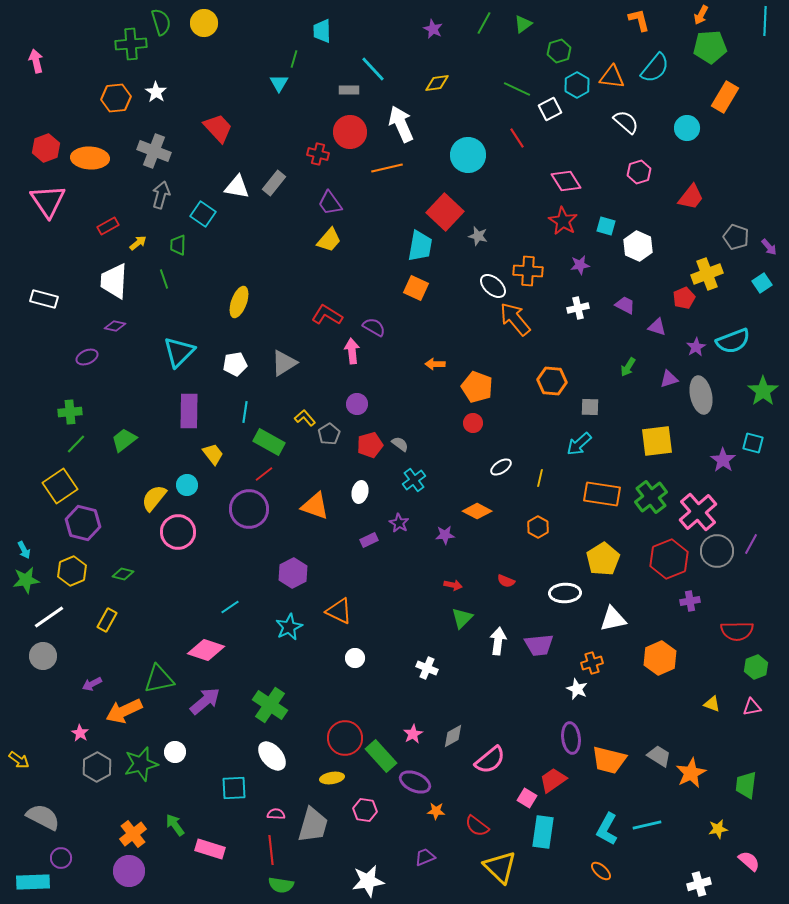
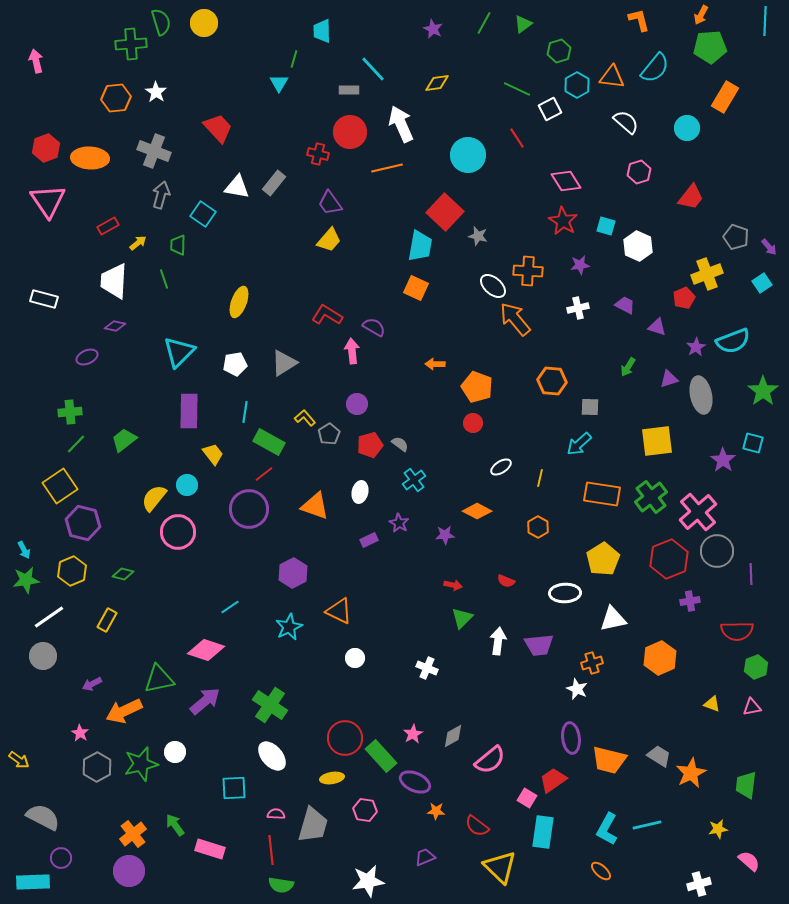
purple line at (751, 544): moved 30 px down; rotated 30 degrees counterclockwise
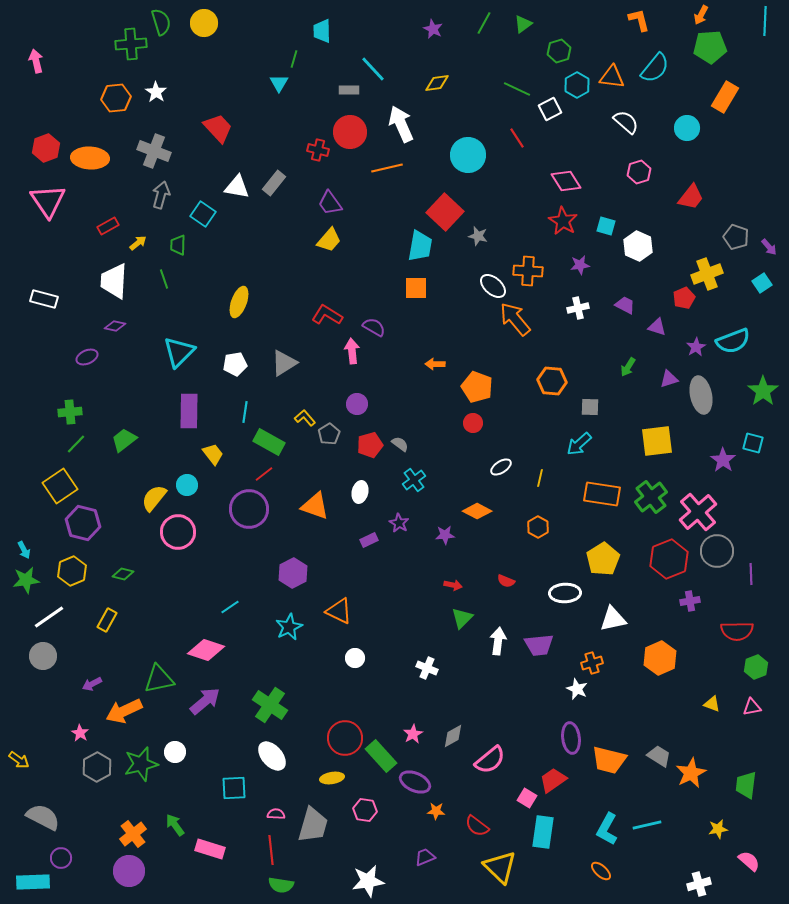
red cross at (318, 154): moved 4 px up
orange square at (416, 288): rotated 25 degrees counterclockwise
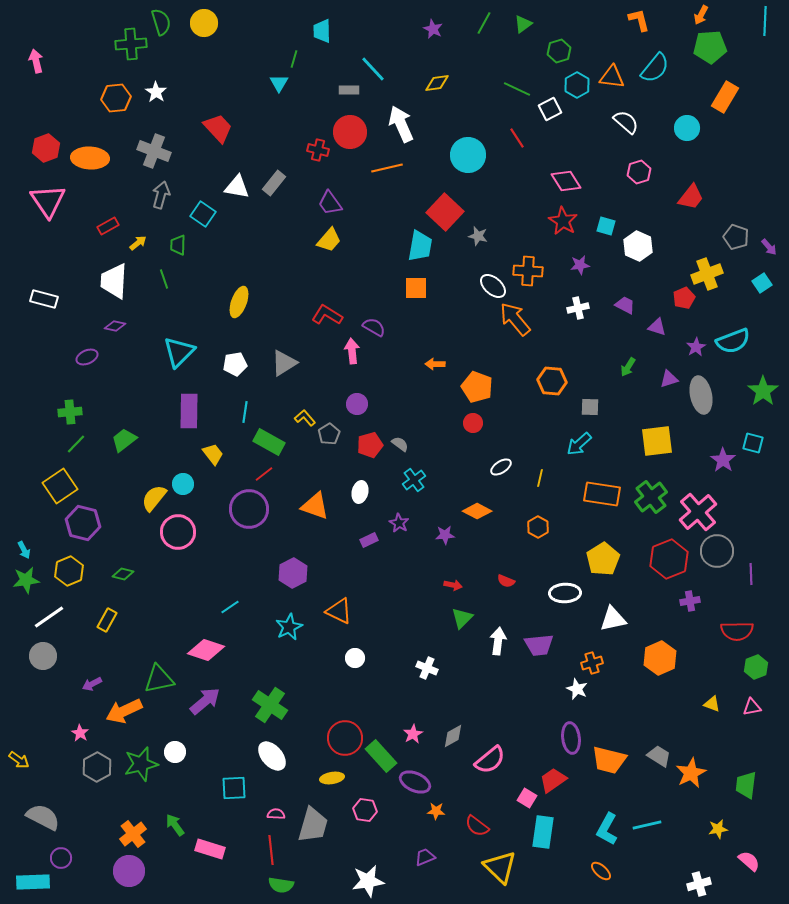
cyan circle at (187, 485): moved 4 px left, 1 px up
yellow hexagon at (72, 571): moved 3 px left
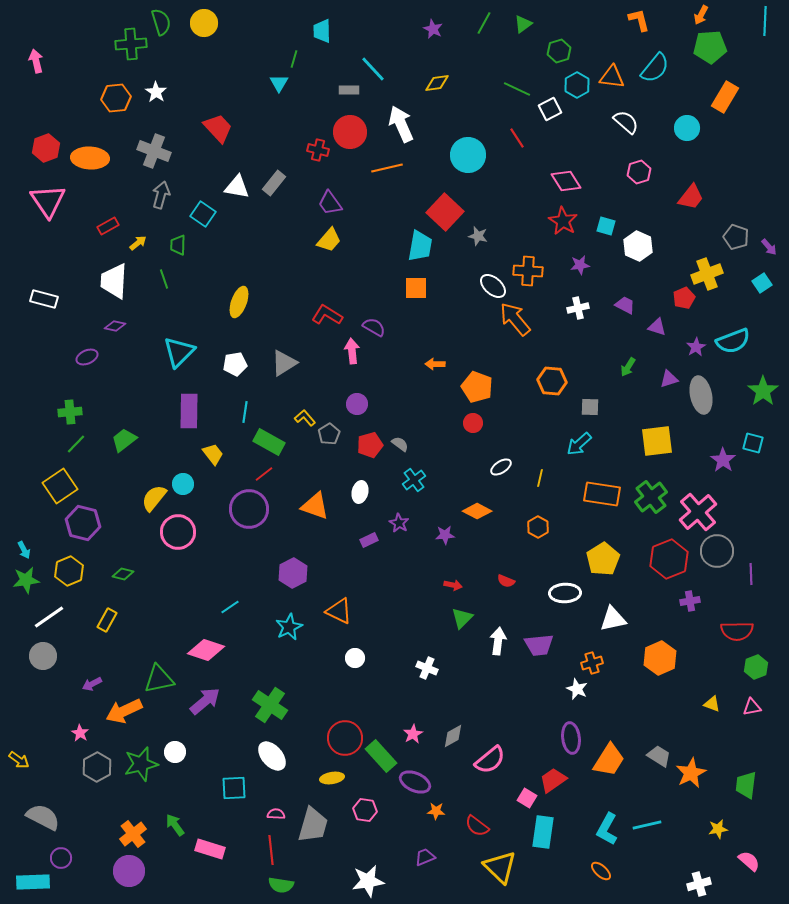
orange trapezoid at (609, 760): rotated 72 degrees counterclockwise
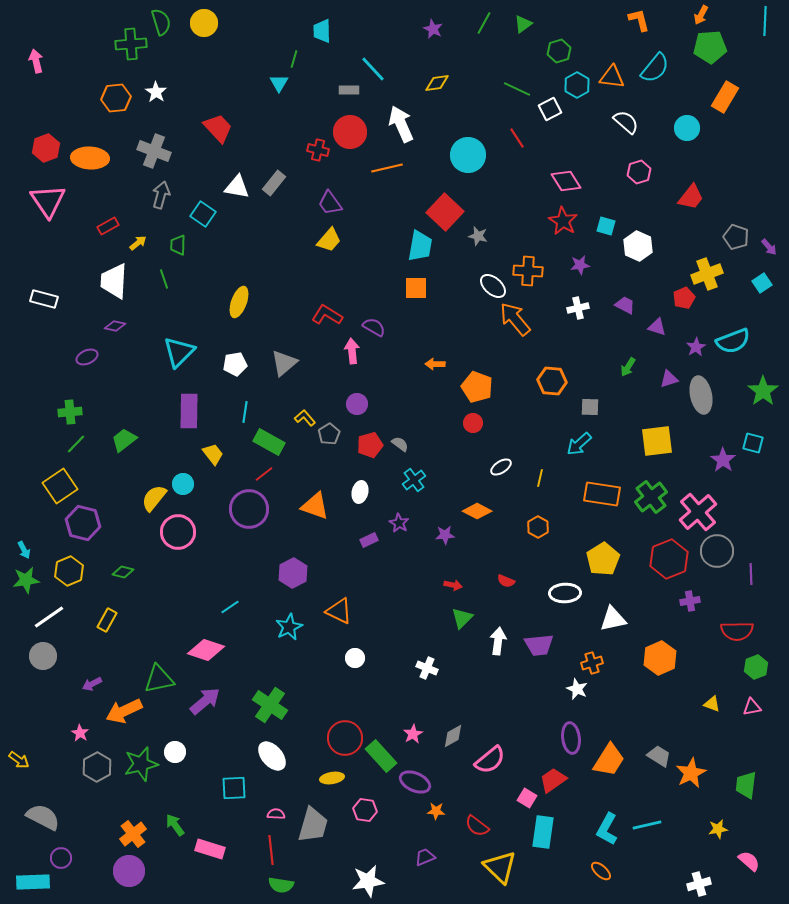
gray triangle at (284, 363): rotated 8 degrees counterclockwise
green diamond at (123, 574): moved 2 px up
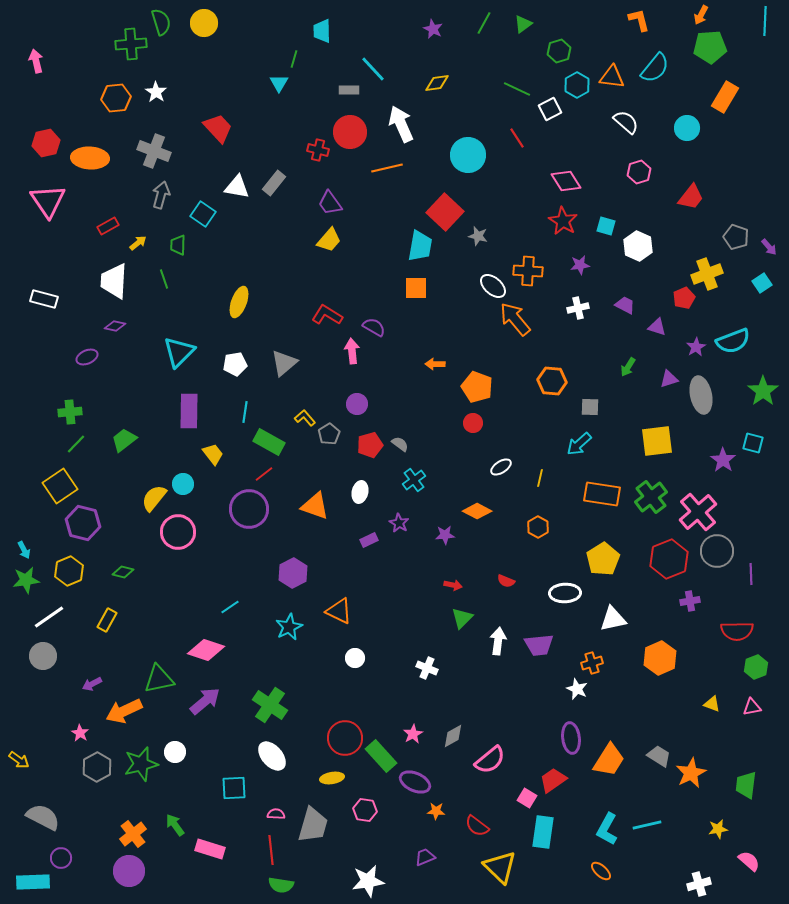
red hexagon at (46, 148): moved 5 px up; rotated 8 degrees clockwise
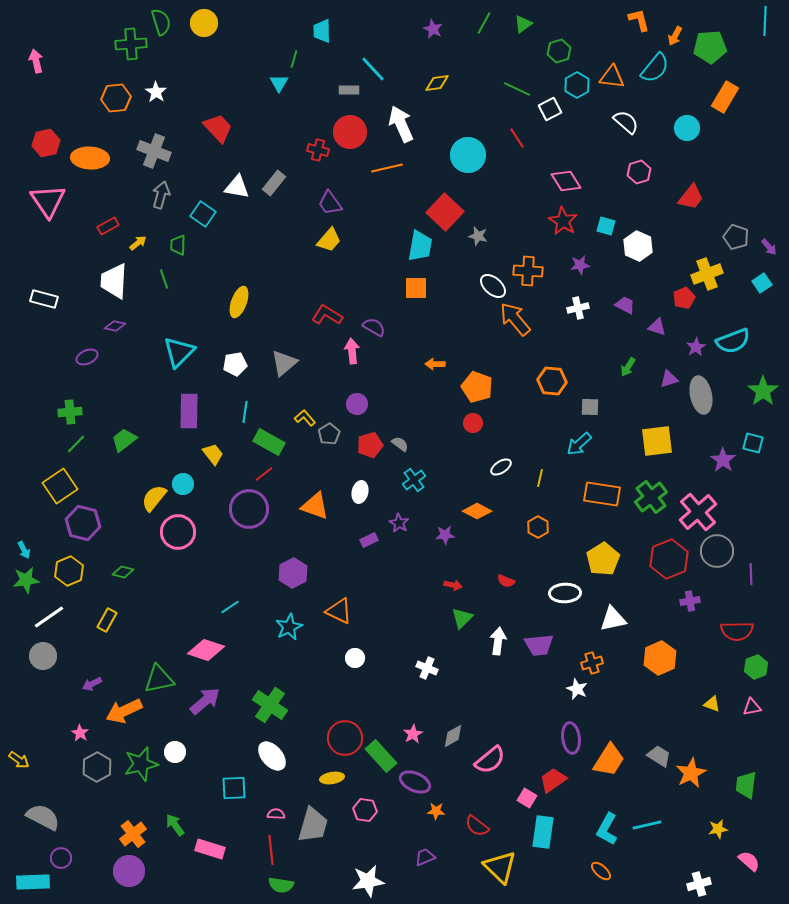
orange arrow at (701, 15): moved 26 px left, 21 px down
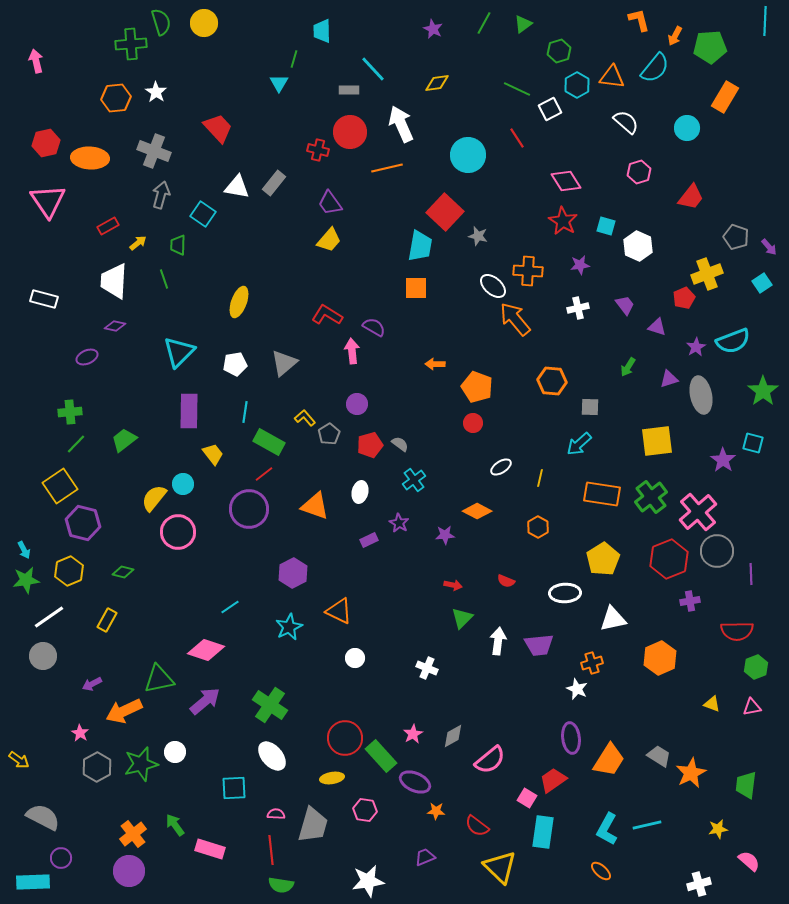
purple trapezoid at (625, 305): rotated 25 degrees clockwise
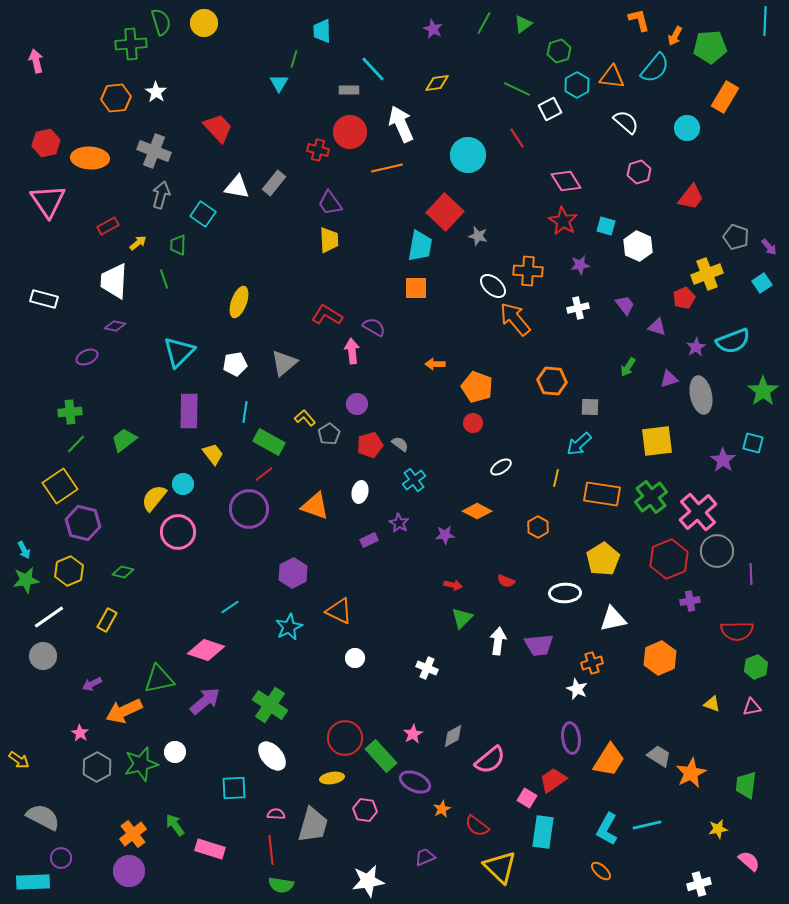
yellow trapezoid at (329, 240): rotated 44 degrees counterclockwise
yellow line at (540, 478): moved 16 px right
orange star at (436, 811): moved 6 px right, 2 px up; rotated 30 degrees counterclockwise
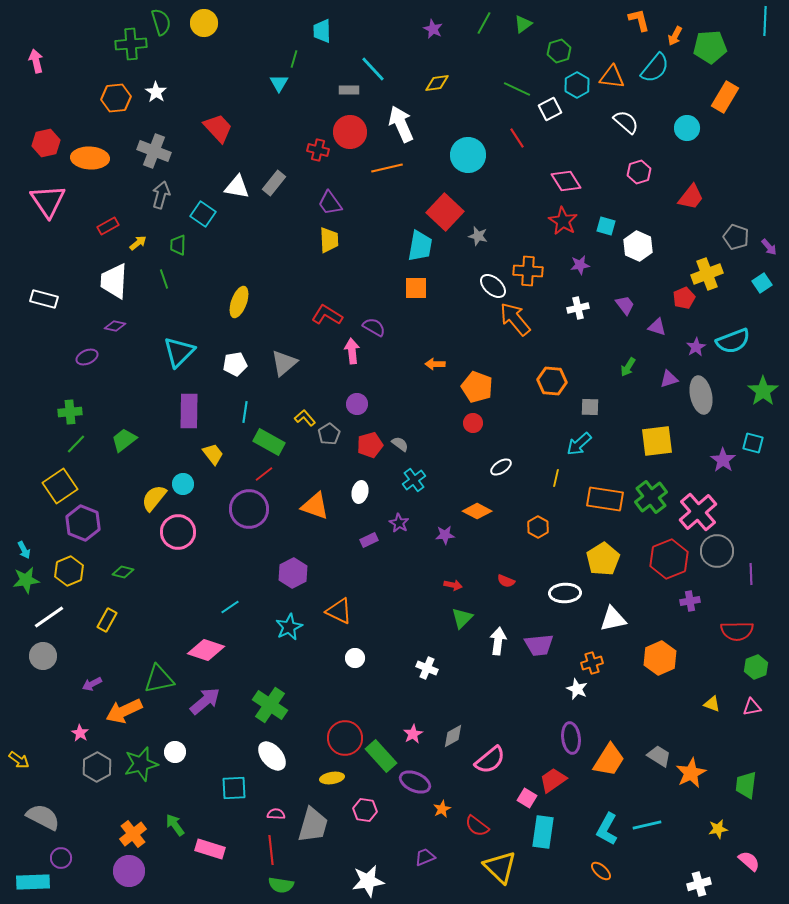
orange rectangle at (602, 494): moved 3 px right, 5 px down
purple hexagon at (83, 523): rotated 8 degrees clockwise
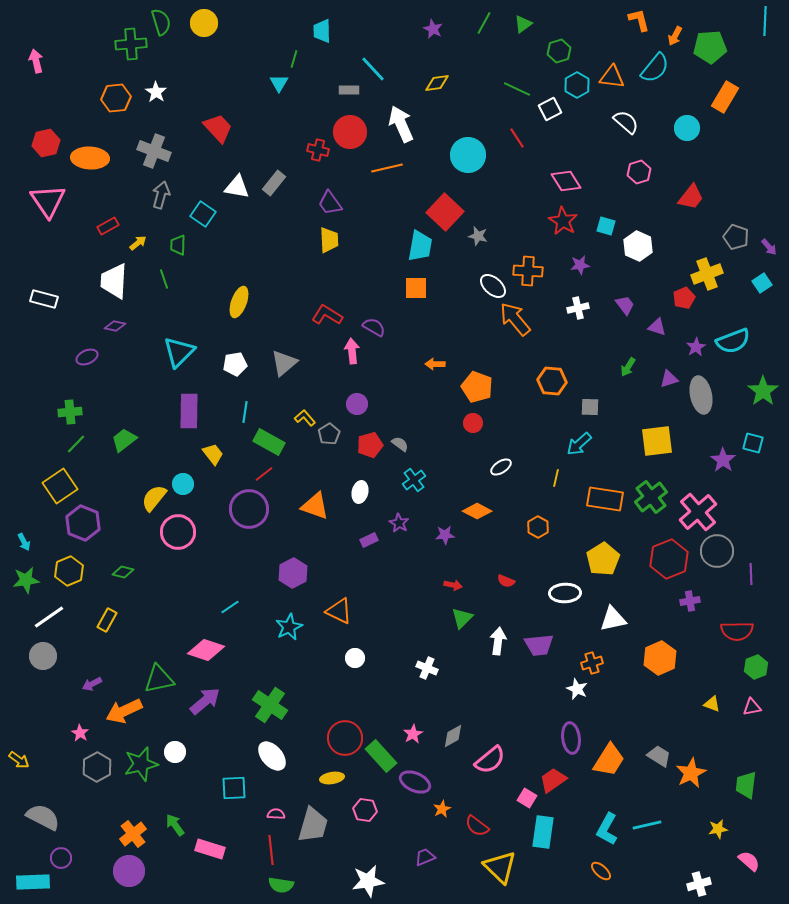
cyan arrow at (24, 550): moved 8 px up
